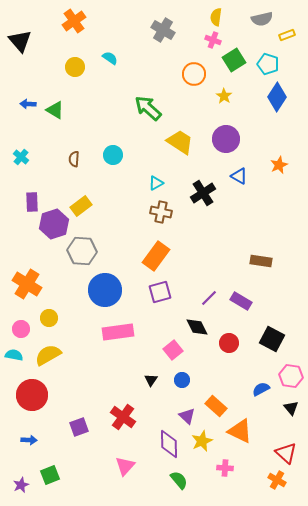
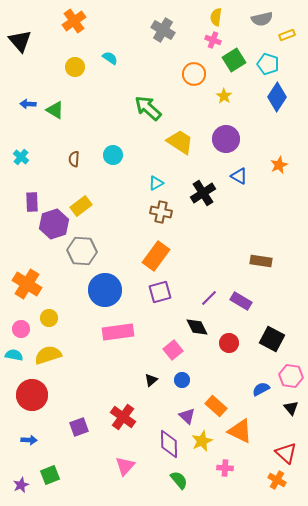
yellow semicircle at (48, 355): rotated 12 degrees clockwise
black triangle at (151, 380): rotated 16 degrees clockwise
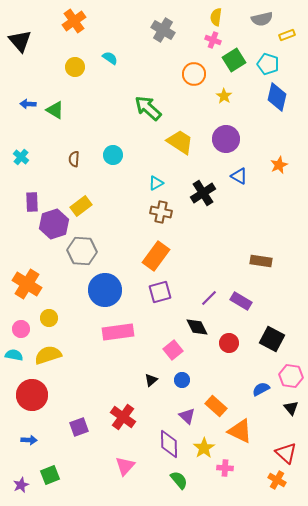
blue diamond at (277, 97): rotated 20 degrees counterclockwise
yellow star at (202, 441): moved 2 px right, 7 px down; rotated 10 degrees counterclockwise
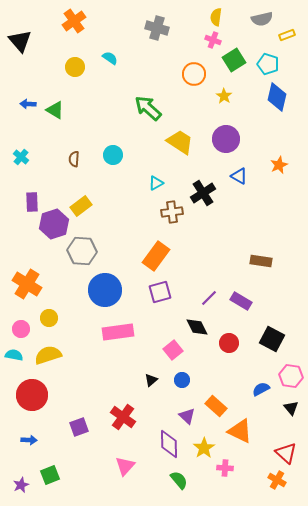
gray cross at (163, 30): moved 6 px left, 2 px up; rotated 15 degrees counterclockwise
brown cross at (161, 212): moved 11 px right; rotated 20 degrees counterclockwise
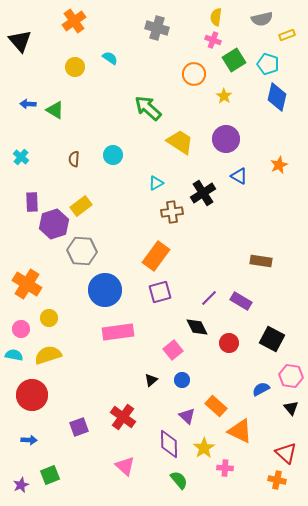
pink triangle at (125, 466): rotated 30 degrees counterclockwise
orange cross at (277, 480): rotated 18 degrees counterclockwise
